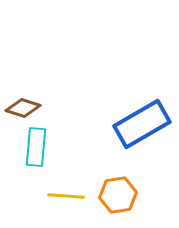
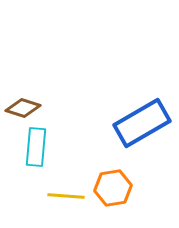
blue rectangle: moved 1 px up
orange hexagon: moved 5 px left, 7 px up
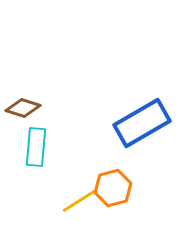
orange hexagon: rotated 6 degrees counterclockwise
yellow line: moved 13 px right, 5 px down; rotated 36 degrees counterclockwise
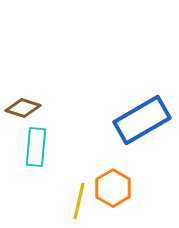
blue rectangle: moved 3 px up
orange hexagon: rotated 15 degrees counterclockwise
yellow line: rotated 45 degrees counterclockwise
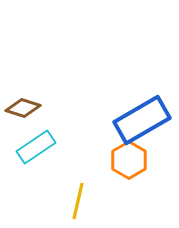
cyan rectangle: rotated 51 degrees clockwise
orange hexagon: moved 16 px right, 28 px up
yellow line: moved 1 px left
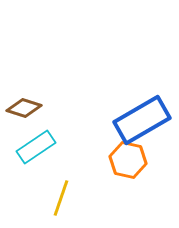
brown diamond: moved 1 px right
orange hexagon: moved 1 px left; rotated 18 degrees counterclockwise
yellow line: moved 17 px left, 3 px up; rotated 6 degrees clockwise
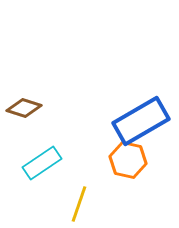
blue rectangle: moved 1 px left, 1 px down
cyan rectangle: moved 6 px right, 16 px down
yellow line: moved 18 px right, 6 px down
